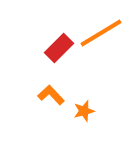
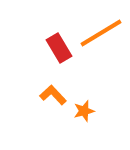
red rectangle: rotated 76 degrees counterclockwise
orange L-shape: moved 2 px right
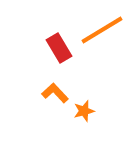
orange line: moved 1 px right, 3 px up
orange L-shape: moved 2 px right, 2 px up
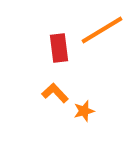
red rectangle: rotated 24 degrees clockwise
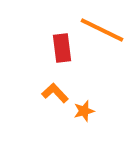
orange line: rotated 57 degrees clockwise
red rectangle: moved 3 px right
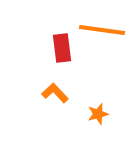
orange line: rotated 18 degrees counterclockwise
orange star: moved 14 px right, 3 px down
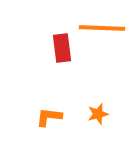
orange line: moved 2 px up; rotated 6 degrees counterclockwise
orange L-shape: moved 6 px left, 24 px down; rotated 40 degrees counterclockwise
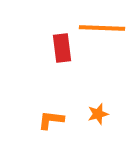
orange L-shape: moved 2 px right, 3 px down
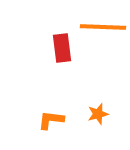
orange line: moved 1 px right, 1 px up
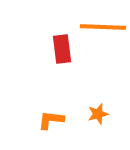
red rectangle: moved 1 px down
